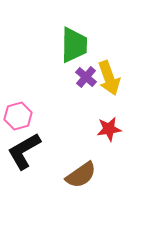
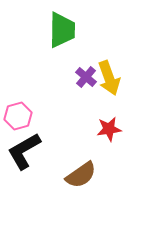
green trapezoid: moved 12 px left, 15 px up
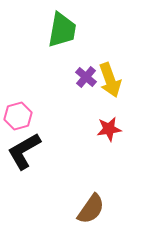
green trapezoid: rotated 9 degrees clockwise
yellow arrow: moved 1 px right, 2 px down
brown semicircle: moved 10 px right, 34 px down; rotated 20 degrees counterclockwise
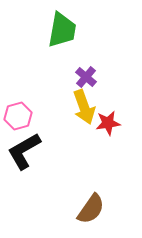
yellow arrow: moved 26 px left, 27 px down
red star: moved 1 px left, 6 px up
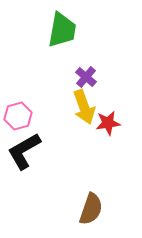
brown semicircle: rotated 16 degrees counterclockwise
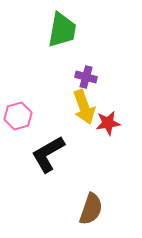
purple cross: rotated 25 degrees counterclockwise
black L-shape: moved 24 px right, 3 px down
